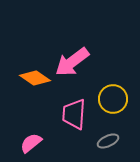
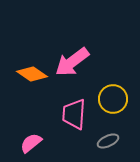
orange diamond: moved 3 px left, 4 px up
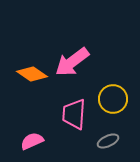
pink semicircle: moved 1 px right, 2 px up; rotated 15 degrees clockwise
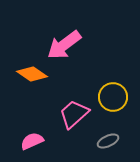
pink arrow: moved 8 px left, 17 px up
yellow circle: moved 2 px up
pink trapezoid: rotated 44 degrees clockwise
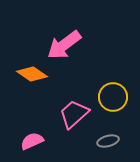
gray ellipse: rotated 10 degrees clockwise
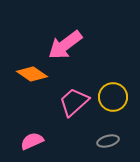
pink arrow: moved 1 px right
pink trapezoid: moved 12 px up
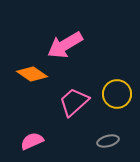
pink arrow: rotated 6 degrees clockwise
yellow circle: moved 4 px right, 3 px up
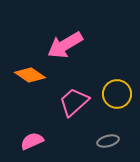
orange diamond: moved 2 px left, 1 px down
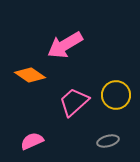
yellow circle: moved 1 px left, 1 px down
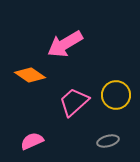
pink arrow: moved 1 px up
